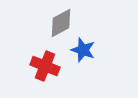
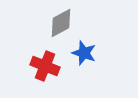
blue star: moved 1 px right, 3 px down
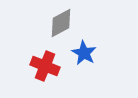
blue star: rotated 10 degrees clockwise
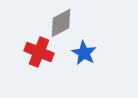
red cross: moved 6 px left, 14 px up
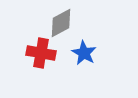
red cross: moved 2 px right, 1 px down; rotated 12 degrees counterclockwise
